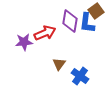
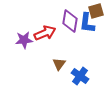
brown square: rotated 21 degrees clockwise
purple star: moved 2 px up
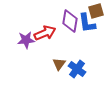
blue L-shape: rotated 15 degrees counterclockwise
purple star: moved 2 px right
blue cross: moved 3 px left, 7 px up
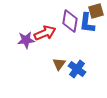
blue L-shape: rotated 15 degrees clockwise
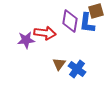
red arrow: rotated 30 degrees clockwise
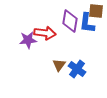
brown square: rotated 21 degrees clockwise
purple star: moved 2 px right
brown triangle: moved 1 px down
